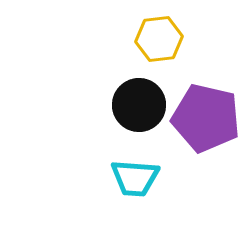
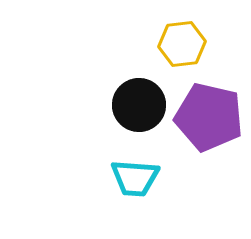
yellow hexagon: moved 23 px right, 5 px down
purple pentagon: moved 3 px right, 1 px up
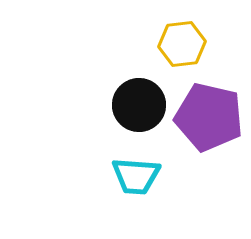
cyan trapezoid: moved 1 px right, 2 px up
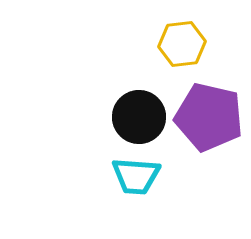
black circle: moved 12 px down
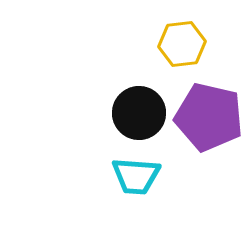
black circle: moved 4 px up
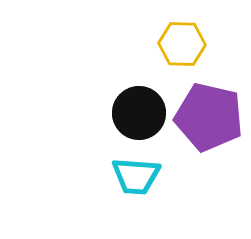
yellow hexagon: rotated 9 degrees clockwise
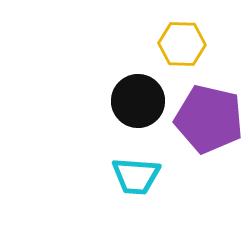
black circle: moved 1 px left, 12 px up
purple pentagon: moved 2 px down
